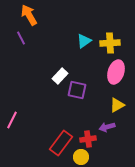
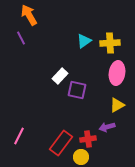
pink ellipse: moved 1 px right, 1 px down; rotated 10 degrees counterclockwise
pink line: moved 7 px right, 16 px down
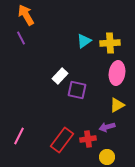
orange arrow: moved 3 px left
red rectangle: moved 1 px right, 3 px up
yellow circle: moved 26 px right
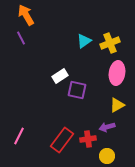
yellow cross: rotated 18 degrees counterclockwise
white rectangle: rotated 14 degrees clockwise
yellow circle: moved 1 px up
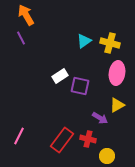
yellow cross: rotated 36 degrees clockwise
purple square: moved 3 px right, 4 px up
purple arrow: moved 7 px left, 9 px up; rotated 133 degrees counterclockwise
red cross: rotated 21 degrees clockwise
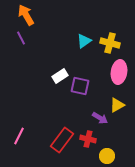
pink ellipse: moved 2 px right, 1 px up
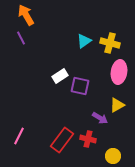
yellow circle: moved 6 px right
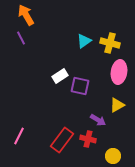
purple arrow: moved 2 px left, 2 px down
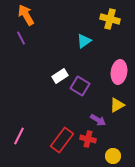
yellow cross: moved 24 px up
purple square: rotated 18 degrees clockwise
